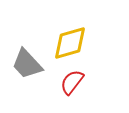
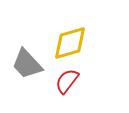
red semicircle: moved 5 px left, 1 px up
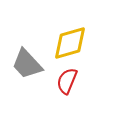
red semicircle: rotated 16 degrees counterclockwise
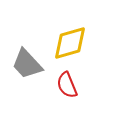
red semicircle: moved 4 px down; rotated 44 degrees counterclockwise
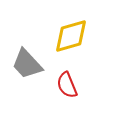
yellow diamond: moved 1 px right, 7 px up
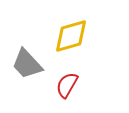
red semicircle: rotated 52 degrees clockwise
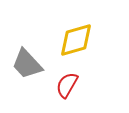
yellow diamond: moved 5 px right, 4 px down
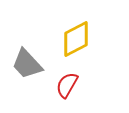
yellow diamond: moved 1 px up; rotated 12 degrees counterclockwise
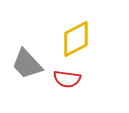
red semicircle: moved 6 px up; rotated 112 degrees counterclockwise
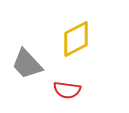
red semicircle: moved 11 px down
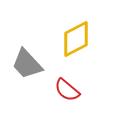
red semicircle: rotated 32 degrees clockwise
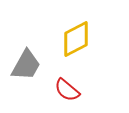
gray trapezoid: moved 1 px left, 1 px down; rotated 108 degrees counterclockwise
